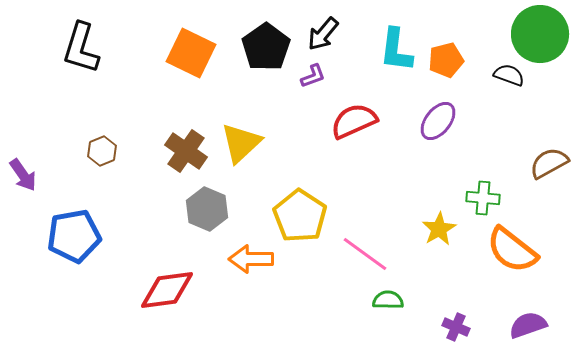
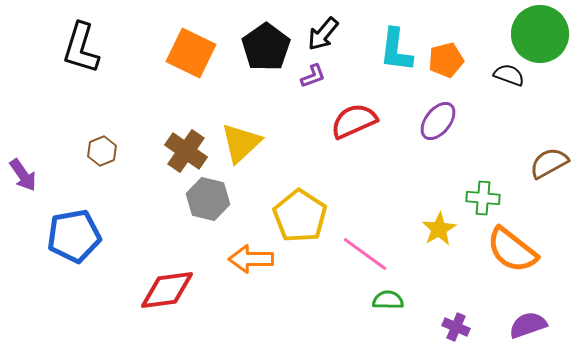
gray hexagon: moved 1 px right, 10 px up; rotated 9 degrees counterclockwise
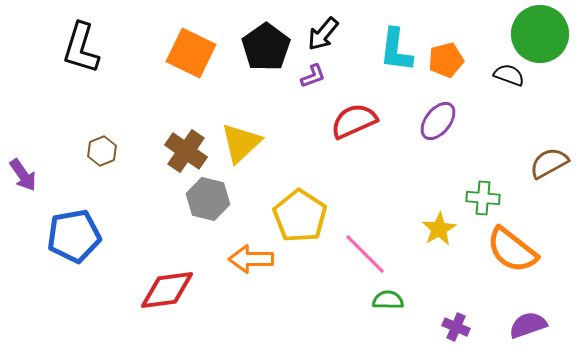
pink line: rotated 9 degrees clockwise
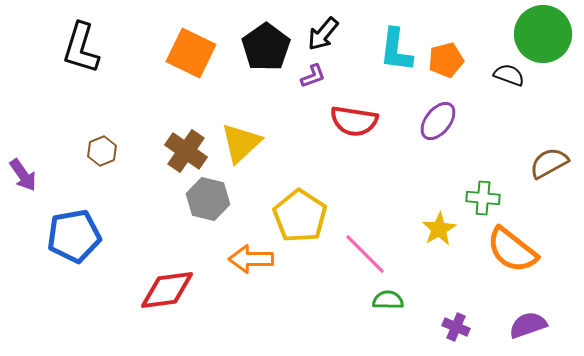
green circle: moved 3 px right
red semicircle: rotated 147 degrees counterclockwise
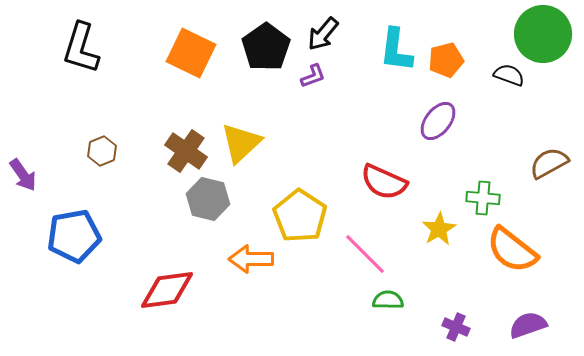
red semicircle: moved 30 px right, 61 px down; rotated 15 degrees clockwise
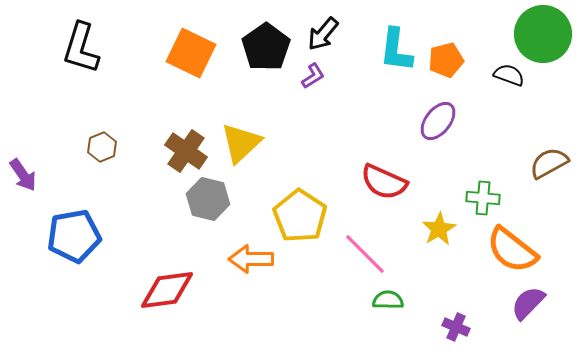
purple L-shape: rotated 12 degrees counterclockwise
brown hexagon: moved 4 px up
purple semicircle: moved 22 px up; rotated 27 degrees counterclockwise
